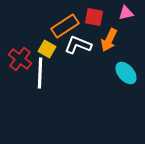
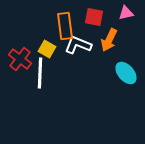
orange rectangle: rotated 64 degrees counterclockwise
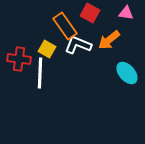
pink triangle: rotated 21 degrees clockwise
red square: moved 4 px left, 4 px up; rotated 18 degrees clockwise
orange rectangle: rotated 28 degrees counterclockwise
orange arrow: rotated 25 degrees clockwise
red cross: moved 1 px left; rotated 30 degrees counterclockwise
cyan ellipse: moved 1 px right
